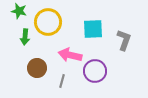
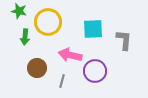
gray L-shape: rotated 15 degrees counterclockwise
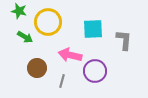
green arrow: rotated 63 degrees counterclockwise
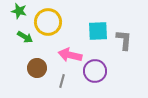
cyan square: moved 5 px right, 2 px down
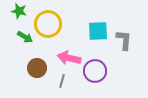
yellow circle: moved 2 px down
pink arrow: moved 1 px left, 3 px down
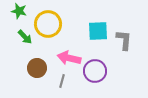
green arrow: rotated 14 degrees clockwise
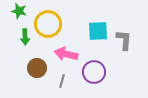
green arrow: rotated 42 degrees clockwise
pink arrow: moved 3 px left, 4 px up
purple circle: moved 1 px left, 1 px down
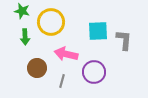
green star: moved 3 px right
yellow circle: moved 3 px right, 2 px up
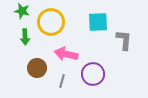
cyan square: moved 9 px up
purple circle: moved 1 px left, 2 px down
